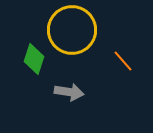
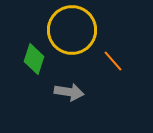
orange line: moved 10 px left
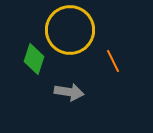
yellow circle: moved 2 px left
orange line: rotated 15 degrees clockwise
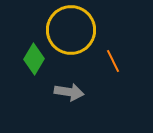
yellow circle: moved 1 px right
green diamond: rotated 12 degrees clockwise
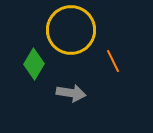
green diamond: moved 5 px down
gray arrow: moved 2 px right, 1 px down
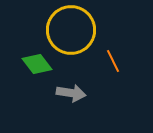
green diamond: moved 3 px right; rotated 68 degrees counterclockwise
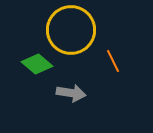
green diamond: rotated 12 degrees counterclockwise
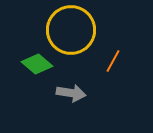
orange line: rotated 55 degrees clockwise
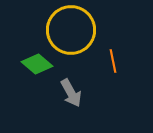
orange line: rotated 40 degrees counterclockwise
gray arrow: rotated 52 degrees clockwise
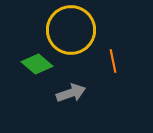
gray arrow: rotated 80 degrees counterclockwise
